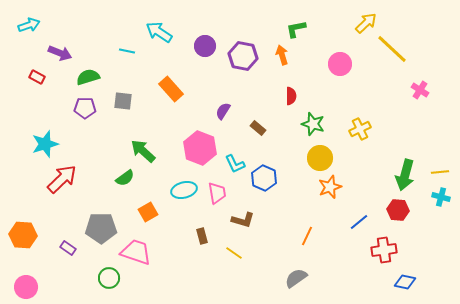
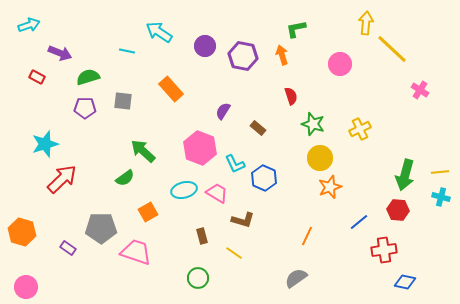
yellow arrow at (366, 23): rotated 40 degrees counterclockwise
red semicircle at (291, 96): rotated 18 degrees counterclockwise
pink trapezoid at (217, 193): rotated 50 degrees counterclockwise
orange hexagon at (23, 235): moved 1 px left, 3 px up; rotated 12 degrees clockwise
green circle at (109, 278): moved 89 px right
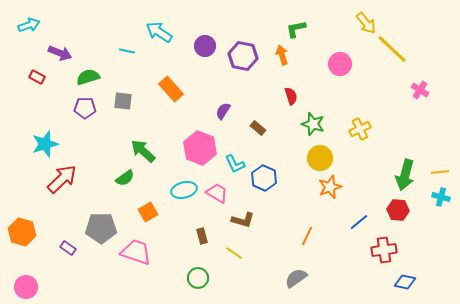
yellow arrow at (366, 23): rotated 135 degrees clockwise
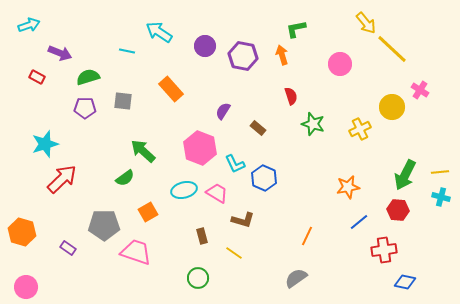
yellow circle at (320, 158): moved 72 px right, 51 px up
green arrow at (405, 175): rotated 12 degrees clockwise
orange star at (330, 187): moved 18 px right; rotated 10 degrees clockwise
gray pentagon at (101, 228): moved 3 px right, 3 px up
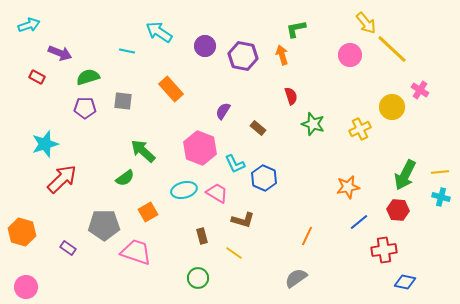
pink circle at (340, 64): moved 10 px right, 9 px up
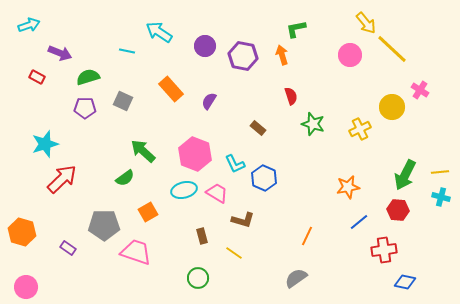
gray square at (123, 101): rotated 18 degrees clockwise
purple semicircle at (223, 111): moved 14 px left, 10 px up
pink hexagon at (200, 148): moved 5 px left, 6 px down
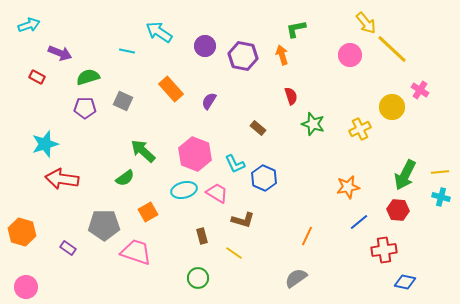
red arrow at (62, 179): rotated 128 degrees counterclockwise
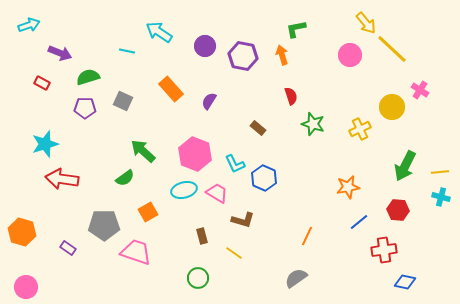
red rectangle at (37, 77): moved 5 px right, 6 px down
green arrow at (405, 175): moved 9 px up
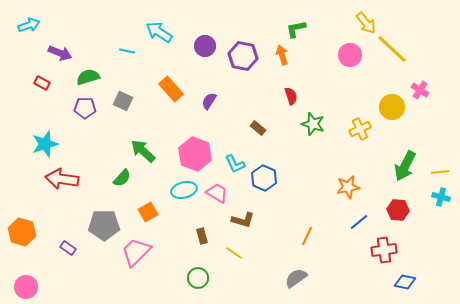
green semicircle at (125, 178): moved 3 px left; rotated 12 degrees counterclockwise
pink trapezoid at (136, 252): rotated 64 degrees counterclockwise
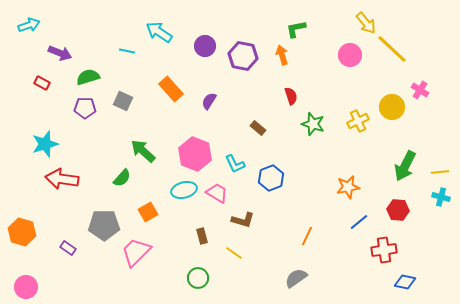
yellow cross at (360, 129): moved 2 px left, 8 px up
blue hexagon at (264, 178): moved 7 px right; rotated 15 degrees clockwise
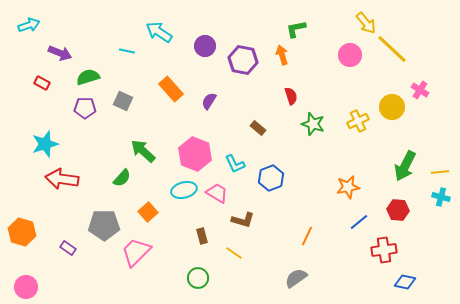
purple hexagon at (243, 56): moved 4 px down
orange square at (148, 212): rotated 12 degrees counterclockwise
